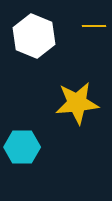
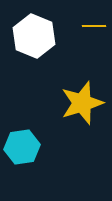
yellow star: moved 5 px right; rotated 12 degrees counterclockwise
cyan hexagon: rotated 8 degrees counterclockwise
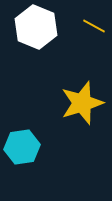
yellow line: rotated 30 degrees clockwise
white hexagon: moved 2 px right, 9 px up
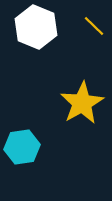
yellow line: rotated 15 degrees clockwise
yellow star: rotated 12 degrees counterclockwise
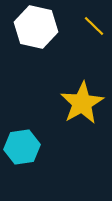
white hexagon: rotated 9 degrees counterclockwise
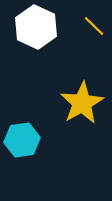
white hexagon: rotated 12 degrees clockwise
cyan hexagon: moved 7 px up
